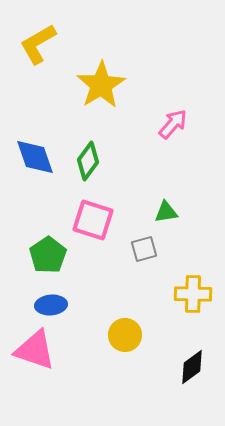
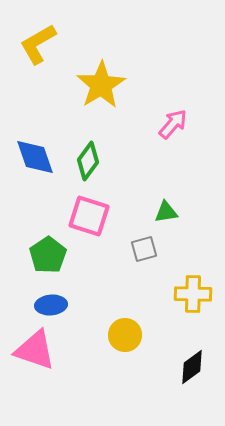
pink square: moved 4 px left, 4 px up
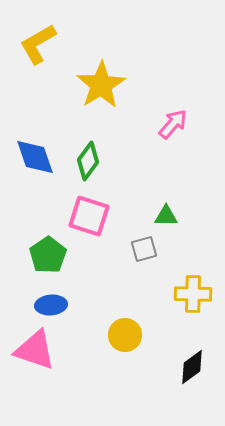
green triangle: moved 4 px down; rotated 10 degrees clockwise
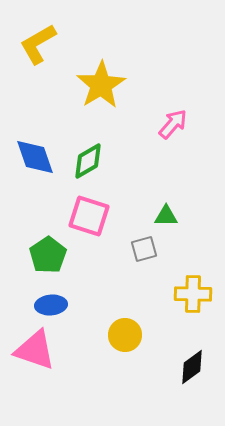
green diamond: rotated 24 degrees clockwise
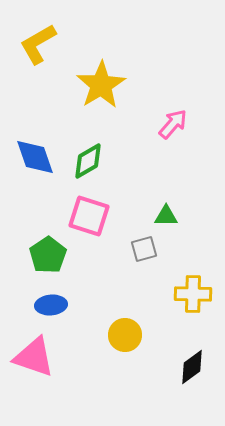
pink triangle: moved 1 px left, 7 px down
